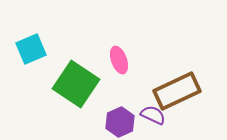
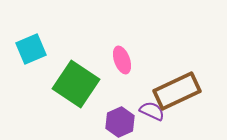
pink ellipse: moved 3 px right
purple semicircle: moved 1 px left, 4 px up
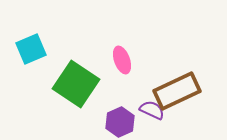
purple semicircle: moved 1 px up
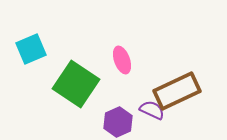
purple hexagon: moved 2 px left
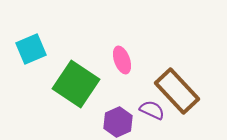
brown rectangle: rotated 72 degrees clockwise
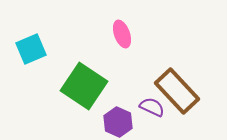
pink ellipse: moved 26 px up
green square: moved 8 px right, 2 px down
purple semicircle: moved 3 px up
purple hexagon: rotated 12 degrees counterclockwise
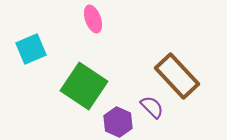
pink ellipse: moved 29 px left, 15 px up
brown rectangle: moved 15 px up
purple semicircle: rotated 20 degrees clockwise
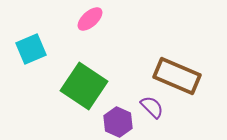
pink ellipse: moved 3 px left; rotated 68 degrees clockwise
brown rectangle: rotated 24 degrees counterclockwise
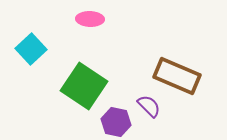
pink ellipse: rotated 44 degrees clockwise
cyan square: rotated 20 degrees counterclockwise
purple semicircle: moved 3 px left, 1 px up
purple hexagon: moved 2 px left; rotated 12 degrees counterclockwise
